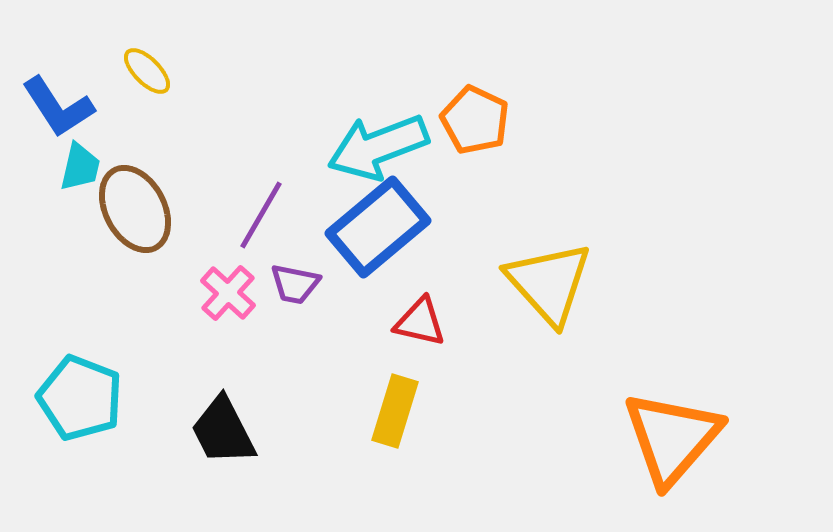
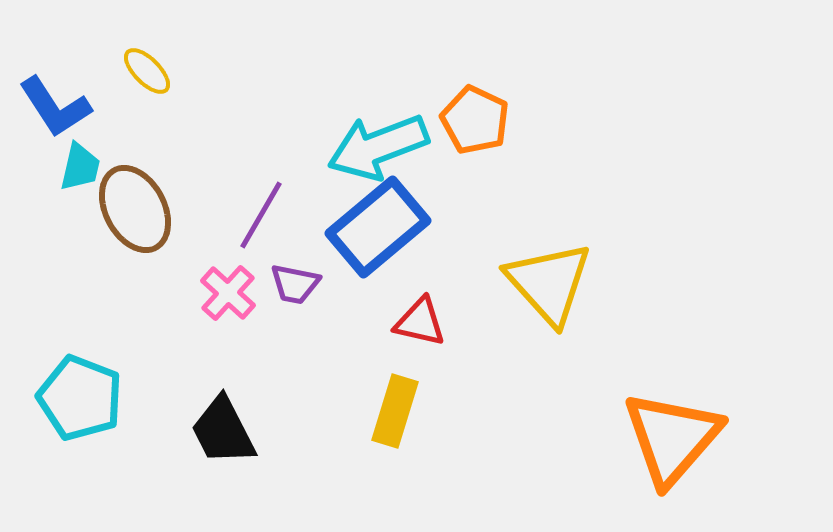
blue L-shape: moved 3 px left
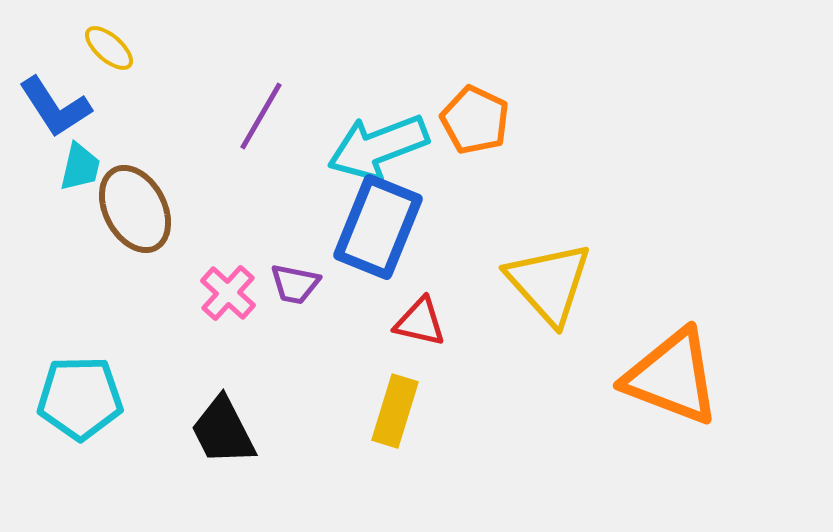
yellow ellipse: moved 38 px left, 23 px up; rotated 4 degrees counterclockwise
purple line: moved 99 px up
blue rectangle: rotated 28 degrees counterclockwise
cyan pentagon: rotated 22 degrees counterclockwise
orange triangle: moved 61 px up; rotated 50 degrees counterclockwise
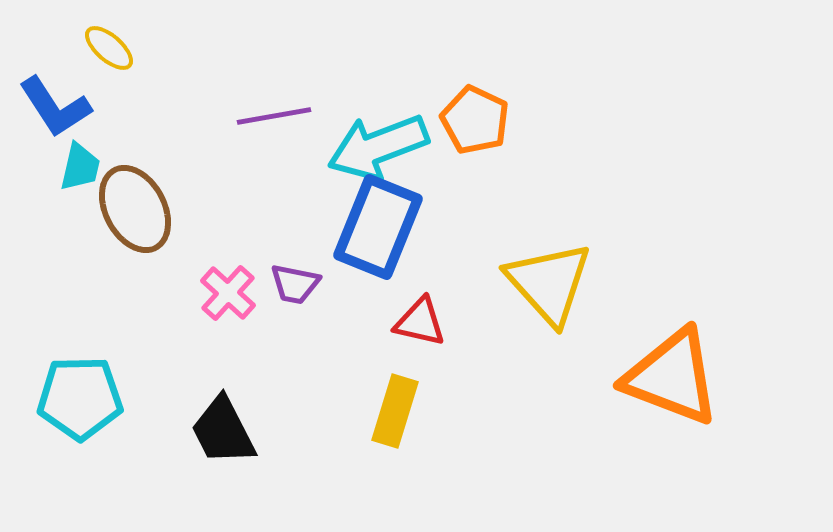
purple line: moved 13 px right; rotated 50 degrees clockwise
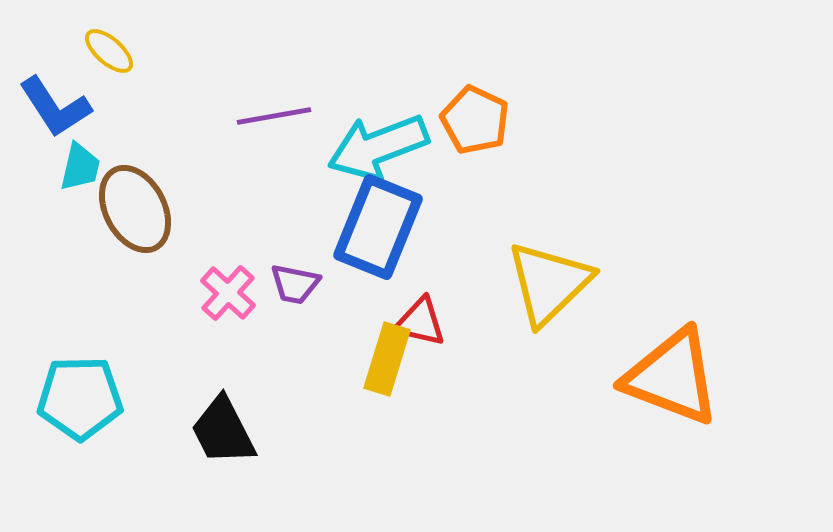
yellow ellipse: moved 3 px down
yellow triangle: rotated 28 degrees clockwise
yellow rectangle: moved 8 px left, 52 px up
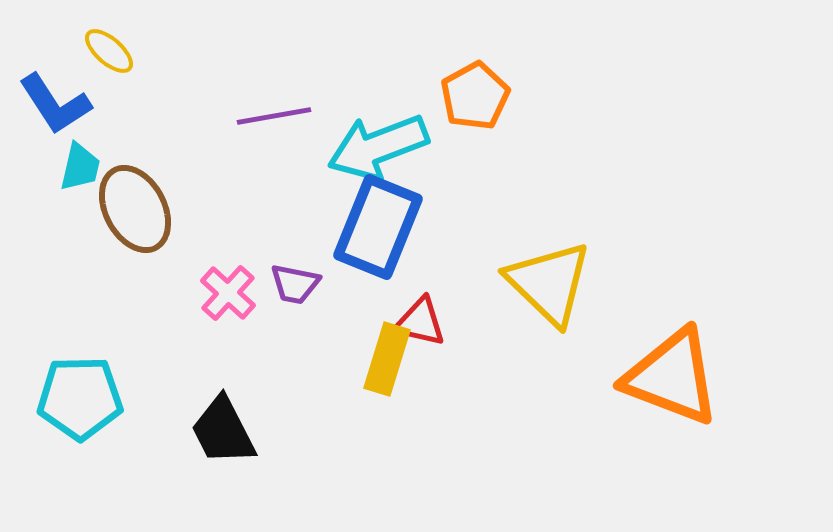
blue L-shape: moved 3 px up
orange pentagon: moved 24 px up; rotated 18 degrees clockwise
yellow triangle: rotated 32 degrees counterclockwise
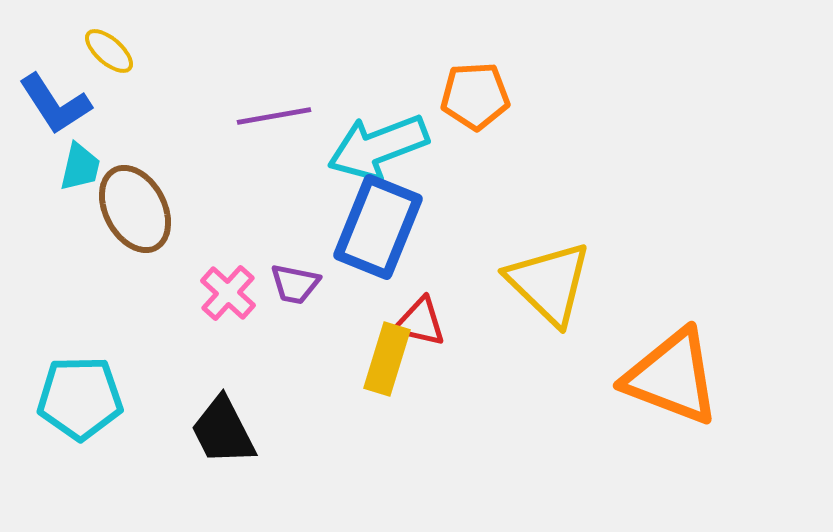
orange pentagon: rotated 26 degrees clockwise
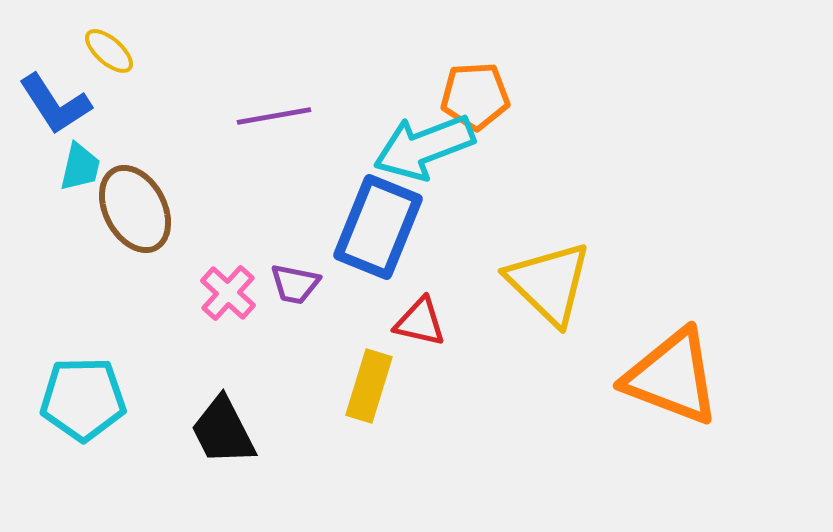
cyan arrow: moved 46 px right
yellow rectangle: moved 18 px left, 27 px down
cyan pentagon: moved 3 px right, 1 px down
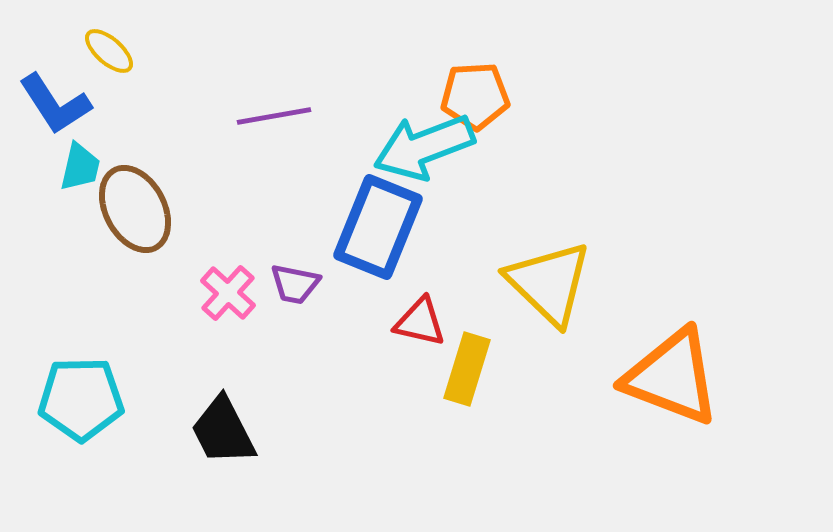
yellow rectangle: moved 98 px right, 17 px up
cyan pentagon: moved 2 px left
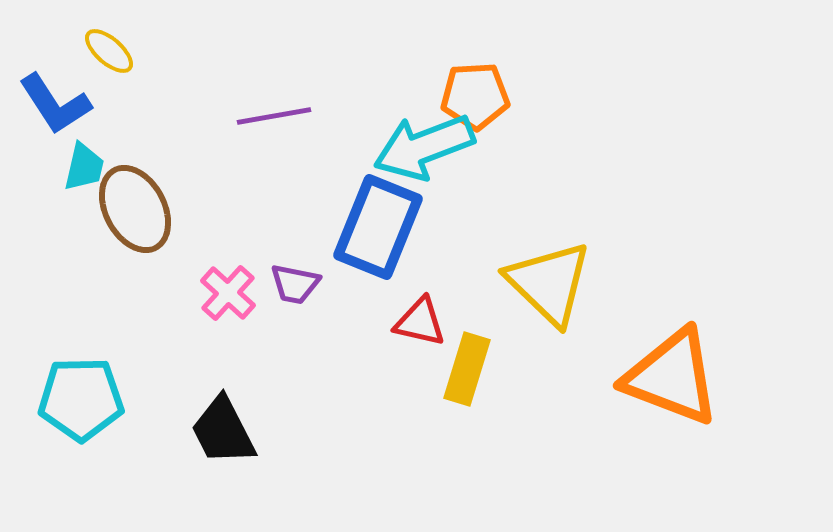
cyan trapezoid: moved 4 px right
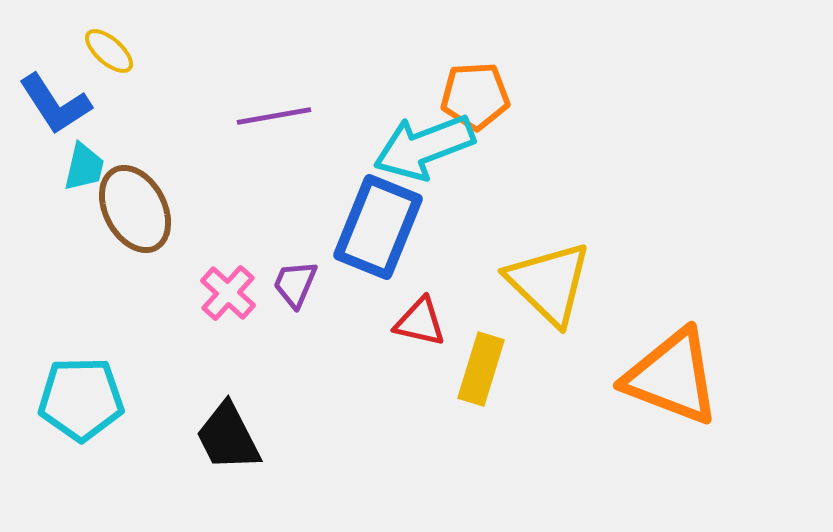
purple trapezoid: rotated 102 degrees clockwise
yellow rectangle: moved 14 px right
black trapezoid: moved 5 px right, 6 px down
